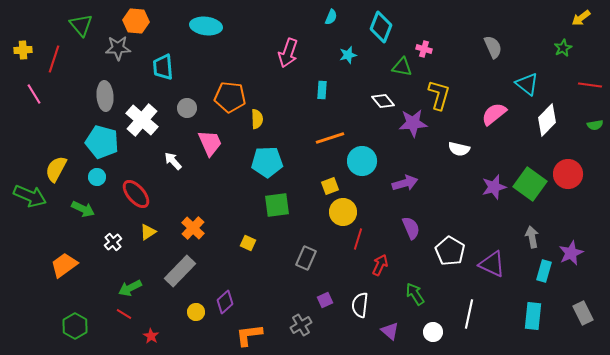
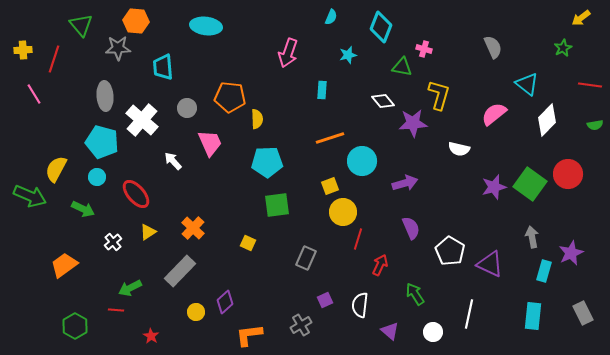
purple triangle at (492, 264): moved 2 px left
red line at (124, 314): moved 8 px left, 4 px up; rotated 28 degrees counterclockwise
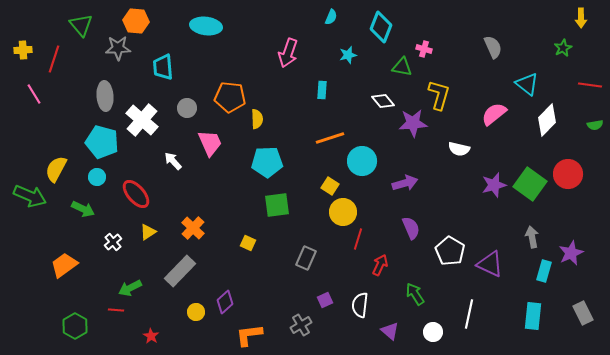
yellow arrow at (581, 18): rotated 54 degrees counterclockwise
yellow square at (330, 186): rotated 36 degrees counterclockwise
purple star at (494, 187): moved 2 px up
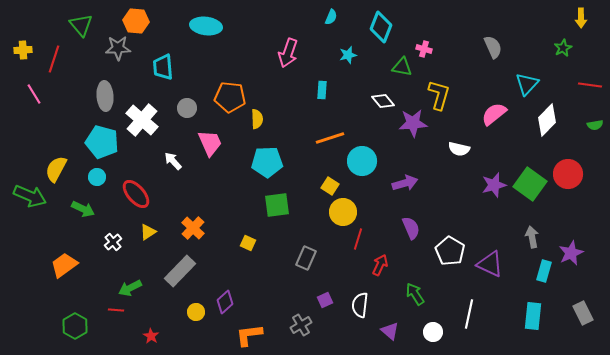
cyan triangle at (527, 84): rotated 35 degrees clockwise
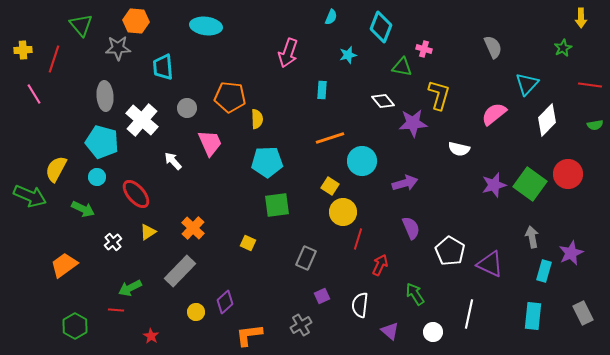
purple square at (325, 300): moved 3 px left, 4 px up
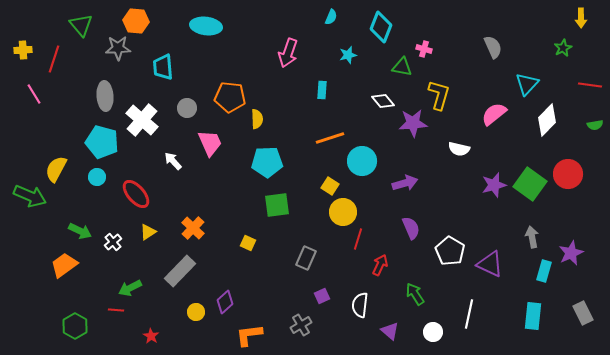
green arrow at (83, 209): moved 3 px left, 22 px down
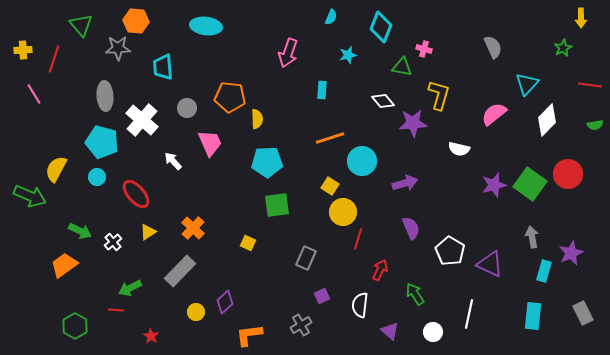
red arrow at (380, 265): moved 5 px down
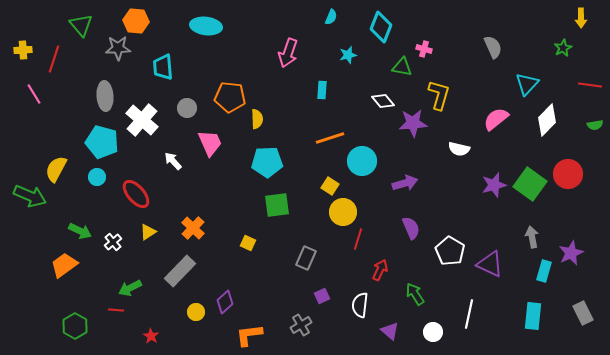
pink semicircle at (494, 114): moved 2 px right, 5 px down
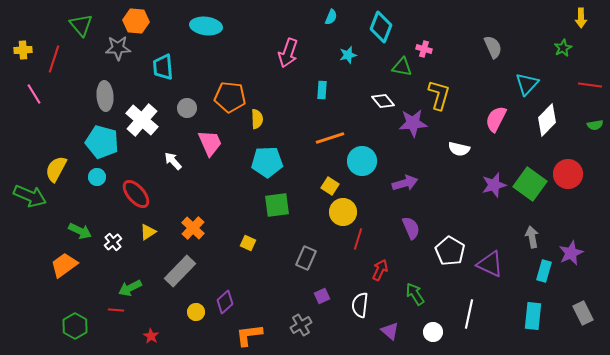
pink semicircle at (496, 119): rotated 24 degrees counterclockwise
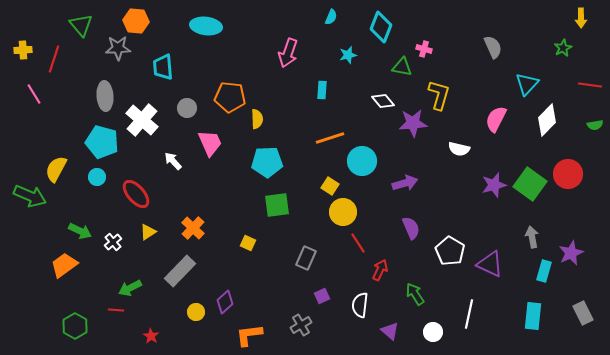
red line at (358, 239): moved 4 px down; rotated 50 degrees counterclockwise
